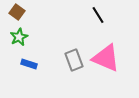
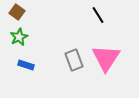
pink triangle: rotated 40 degrees clockwise
blue rectangle: moved 3 px left, 1 px down
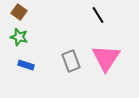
brown square: moved 2 px right
green star: rotated 30 degrees counterclockwise
gray rectangle: moved 3 px left, 1 px down
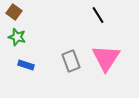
brown square: moved 5 px left
green star: moved 2 px left
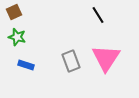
brown square: rotated 28 degrees clockwise
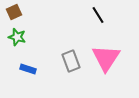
blue rectangle: moved 2 px right, 4 px down
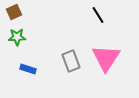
green star: rotated 18 degrees counterclockwise
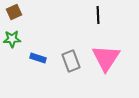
black line: rotated 30 degrees clockwise
green star: moved 5 px left, 2 px down
blue rectangle: moved 10 px right, 11 px up
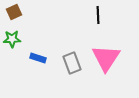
gray rectangle: moved 1 px right, 2 px down
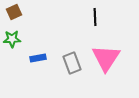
black line: moved 3 px left, 2 px down
blue rectangle: rotated 28 degrees counterclockwise
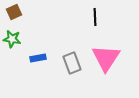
green star: rotated 12 degrees clockwise
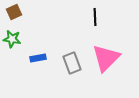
pink triangle: rotated 12 degrees clockwise
